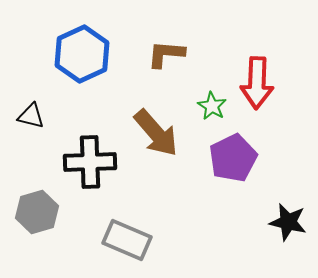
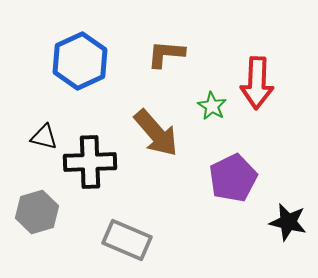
blue hexagon: moved 2 px left, 7 px down
black triangle: moved 13 px right, 21 px down
purple pentagon: moved 20 px down
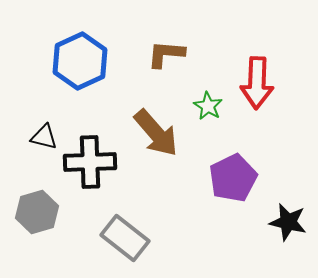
green star: moved 4 px left
gray rectangle: moved 2 px left, 2 px up; rotated 15 degrees clockwise
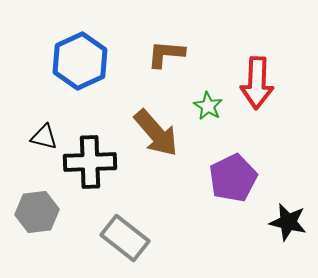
gray hexagon: rotated 9 degrees clockwise
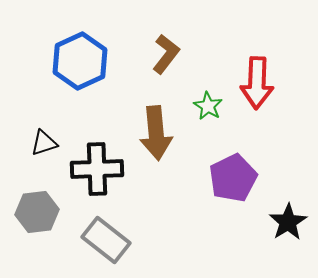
brown L-shape: rotated 123 degrees clockwise
brown arrow: rotated 36 degrees clockwise
black triangle: moved 6 px down; rotated 32 degrees counterclockwise
black cross: moved 7 px right, 7 px down
black star: rotated 27 degrees clockwise
gray rectangle: moved 19 px left, 2 px down
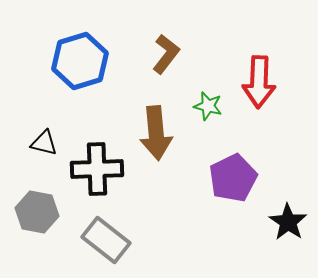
blue hexagon: rotated 8 degrees clockwise
red arrow: moved 2 px right, 1 px up
green star: rotated 16 degrees counterclockwise
black triangle: rotated 32 degrees clockwise
gray hexagon: rotated 18 degrees clockwise
black star: rotated 6 degrees counterclockwise
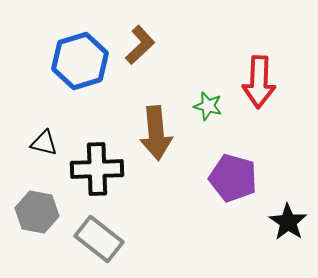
brown L-shape: moved 26 px left, 9 px up; rotated 9 degrees clockwise
purple pentagon: rotated 30 degrees counterclockwise
gray rectangle: moved 7 px left, 1 px up
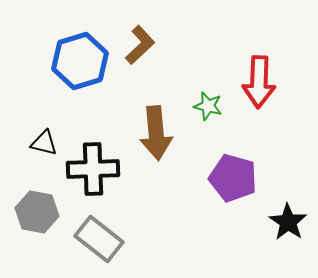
black cross: moved 4 px left
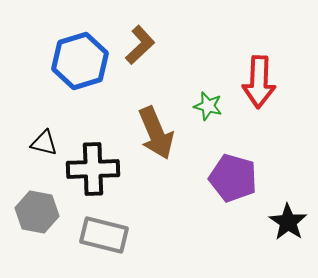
brown arrow: rotated 18 degrees counterclockwise
gray rectangle: moved 5 px right, 4 px up; rotated 24 degrees counterclockwise
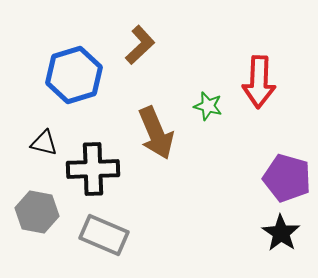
blue hexagon: moved 6 px left, 14 px down
purple pentagon: moved 54 px right
black star: moved 7 px left, 11 px down
gray rectangle: rotated 9 degrees clockwise
